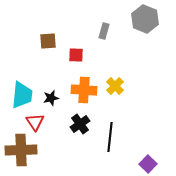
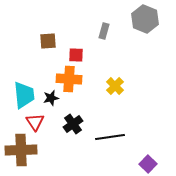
orange cross: moved 15 px left, 11 px up
cyan trapezoid: moved 2 px right; rotated 12 degrees counterclockwise
black cross: moved 7 px left
black line: rotated 76 degrees clockwise
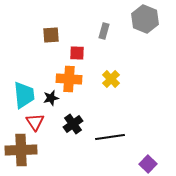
brown square: moved 3 px right, 6 px up
red square: moved 1 px right, 2 px up
yellow cross: moved 4 px left, 7 px up
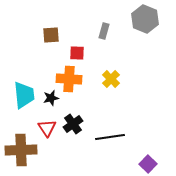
red triangle: moved 12 px right, 6 px down
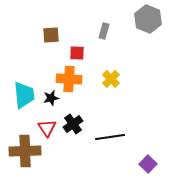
gray hexagon: moved 3 px right
brown cross: moved 4 px right, 1 px down
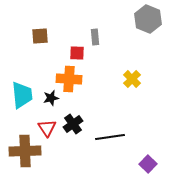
gray rectangle: moved 9 px left, 6 px down; rotated 21 degrees counterclockwise
brown square: moved 11 px left, 1 px down
yellow cross: moved 21 px right
cyan trapezoid: moved 2 px left
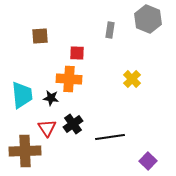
gray rectangle: moved 15 px right, 7 px up; rotated 14 degrees clockwise
black star: rotated 21 degrees clockwise
purple square: moved 3 px up
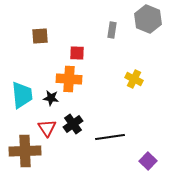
gray rectangle: moved 2 px right
yellow cross: moved 2 px right; rotated 18 degrees counterclockwise
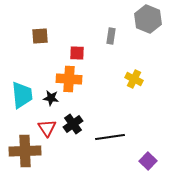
gray rectangle: moved 1 px left, 6 px down
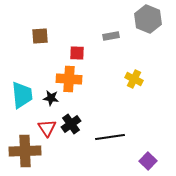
gray rectangle: rotated 70 degrees clockwise
black cross: moved 2 px left
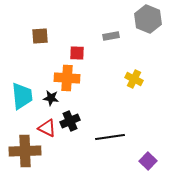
orange cross: moved 2 px left, 1 px up
cyan trapezoid: moved 1 px down
black cross: moved 1 px left, 3 px up; rotated 12 degrees clockwise
red triangle: rotated 30 degrees counterclockwise
